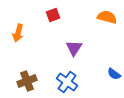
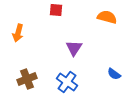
red square: moved 3 px right, 5 px up; rotated 24 degrees clockwise
brown cross: moved 2 px up
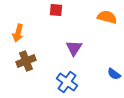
brown cross: moved 1 px left, 18 px up
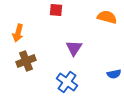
blue semicircle: rotated 48 degrees counterclockwise
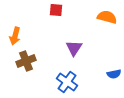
orange arrow: moved 3 px left, 3 px down
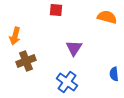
blue semicircle: rotated 96 degrees clockwise
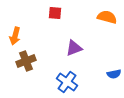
red square: moved 1 px left, 3 px down
purple triangle: rotated 36 degrees clockwise
blue semicircle: rotated 96 degrees counterclockwise
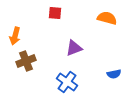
orange semicircle: moved 1 px down
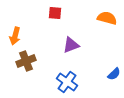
purple triangle: moved 3 px left, 3 px up
blue semicircle: rotated 32 degrees counterclockwise
